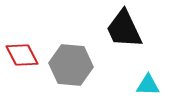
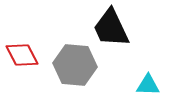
black trapezoid: moved 13 px left, 1 px up
gray hexagon: moved 4 px right
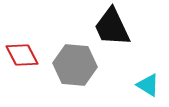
black trapezoid: moved 1 px right, 1 px up
cyan triangle: rotated 30 degrees clockwise
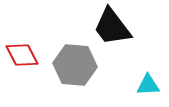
black trapezoid: rotated 12 degrees counterclockwise
cyan triangle: rotated 35 degrees counterclockwise
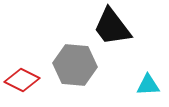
red diamond: moved 25 px down; rotated 36 degrees counterclockwise
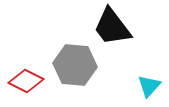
red diamond: moved 4 px right, 1 px down
cyan triangle: moved 1 px right, 1 px down; rotated 45 degrees counterclockwise
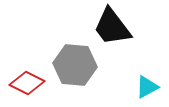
red diamond: moved 1 px right, 2 px down
cyan triangle: moved 2 px left, 1 px down; rotated 20 degrees clockwise
